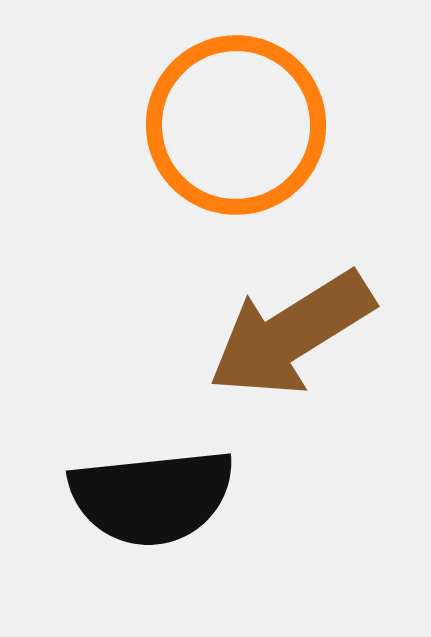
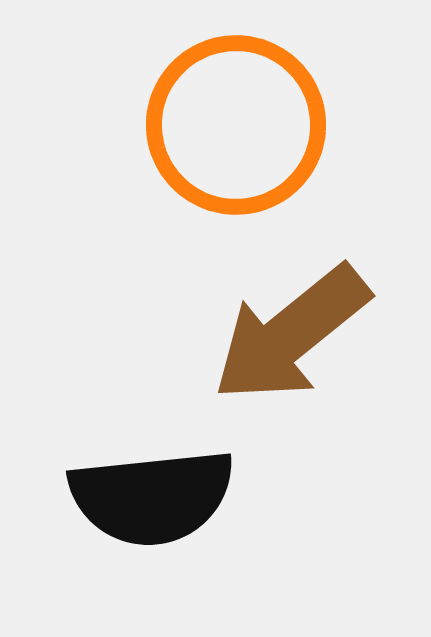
brown arrow: rotated 7 degrees counterclockwise
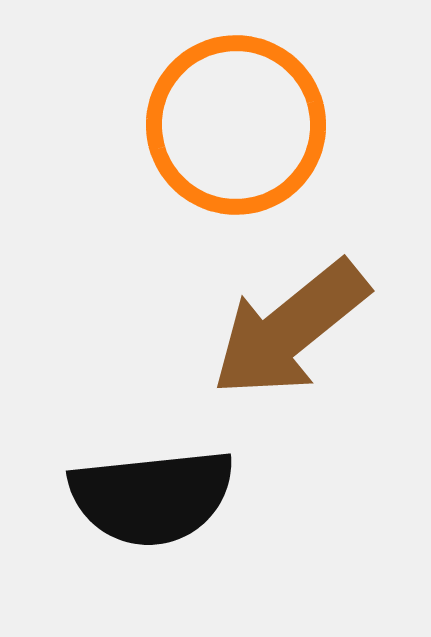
brown arrow: moved 1 px left, 5 px up
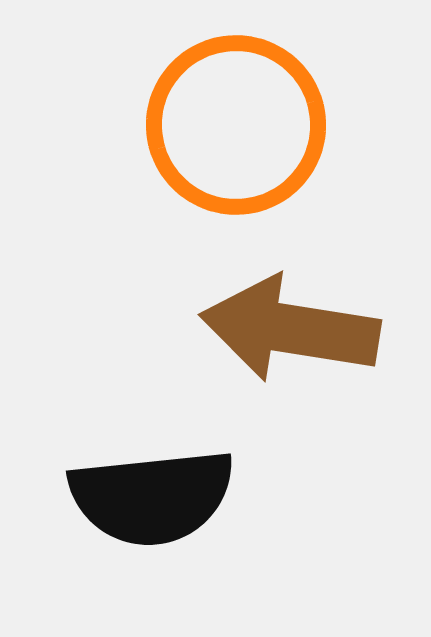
brown arrow: rotated 48 degrees clockwise
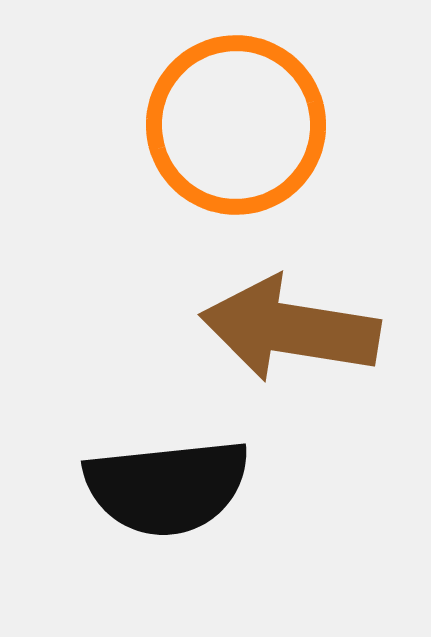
black semicircle: moved 15 px right, 10 px up
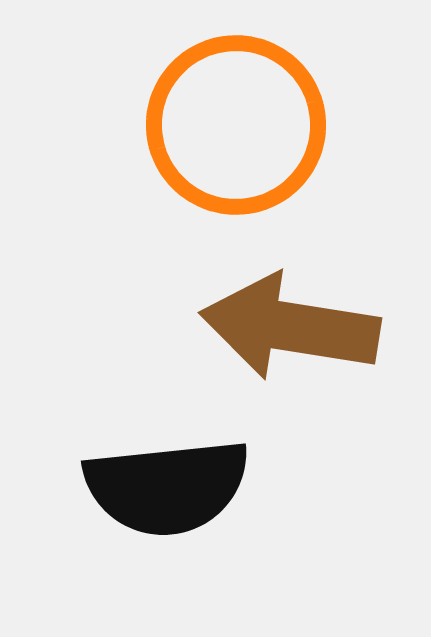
brown arrow: moved 2 px up
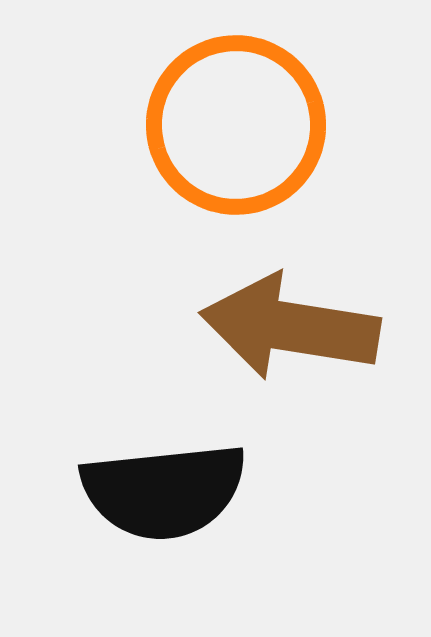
black semicircle: moved 3 px left, 4 px down
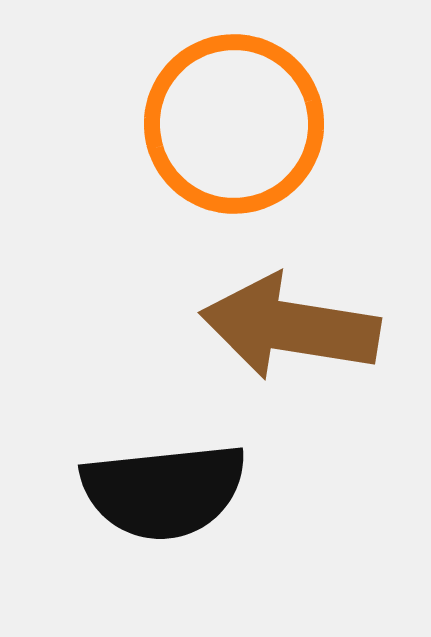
orange circle: moved 2 px left, 1 px up
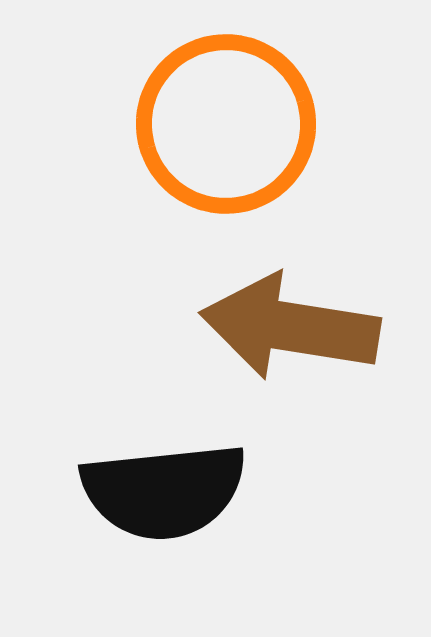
orange circle: moved 8 px left
